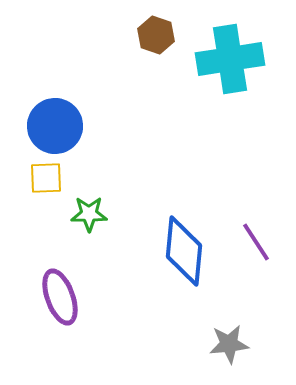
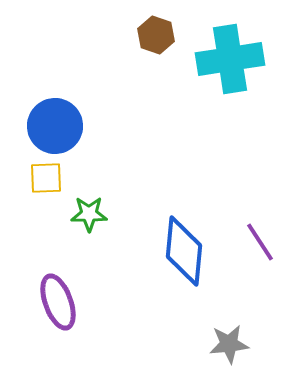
purple line: moved 4 px right
purple ellipse: moved 2 px left, 5 px down
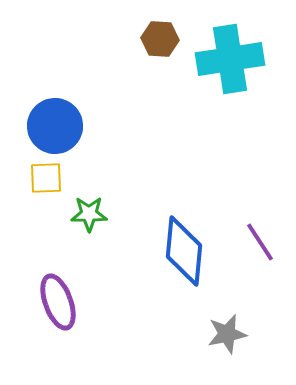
brown hexagon: moved 4 px right, 4 px down; rotated 15 degrees counterclockwise
gray star: moved 2 px left, 10 px up; rotated 6 degrees counterclockwise
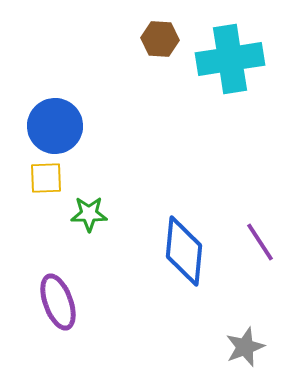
gray star: moved 18 px right, 13 px down; rotated 9 degrees counterclockwise
